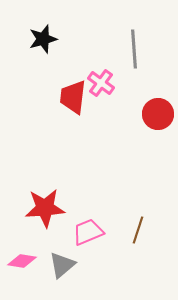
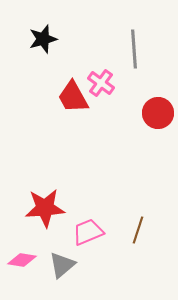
red trapezoid: rotated 36 degrees counterclockwise
red circle: moved 1 px up
pink diamond: moved 1 px up
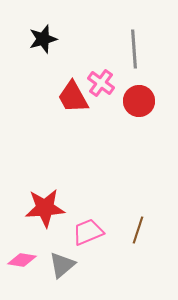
red circle: moved 19 px left, 12 px up
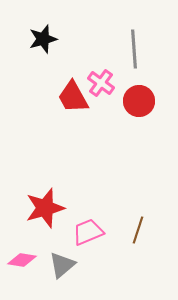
red star: rotated 12 degrees counterclockwise
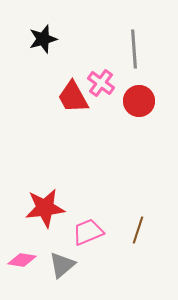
red star: rotated 9 degrees clockwise
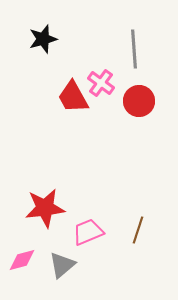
pink diamond: rotated 24 degrees counterclockwise
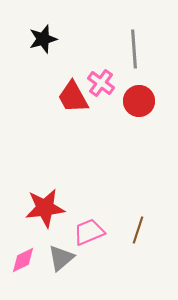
pink trapezoid: moved 1 px right
pink diamond: moved 1 px right; rotated 12 degrees counterclockwise
gray triangle: moved 1 px left, 7 px up
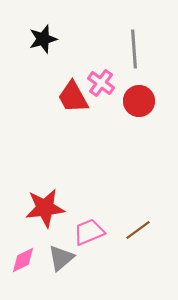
brown line: rotated 36 degrees clockwise
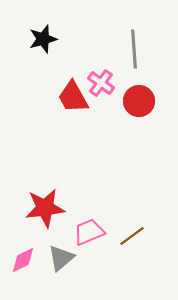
brown line: moved 6 px left, 6 px down
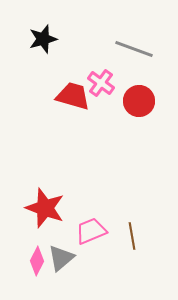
gray line: rotated 66 degrees counterclockwise
red trapezoid: moved 1 px up; rotated 135 degrees clockwise
red star: rotated 27 degrees clockwise
pink trapezoid: moved 2 px right, 1 px up
brown line: rotated 64 degrees counterclockwise
pink diamond: moved 14 px right, 1 px down; rotated 36 degrees counterclockwise
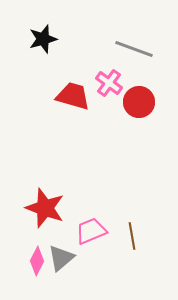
pink cross: moved 8 px right
red circle: moved 1 px down
